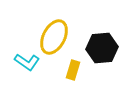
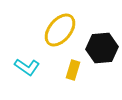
yellow ellipse: moved 6 px right, 7 px up; rotated 12 degrees clockwise
cyan L-shape: moved 5 px down
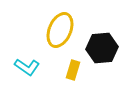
yellow ellipse: rotated 16 degrees counterclockwise
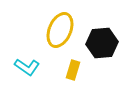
black hexagon: moved 5 px up
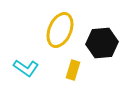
cyan L-shape: moved 1 px left, 1 px down
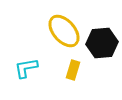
yellow ellipse: moved 4 px right, 1 px down; rotated 64 degrees counterclockwise
cyan L-shape: rotated 135 degrees clockwise
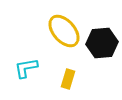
yellow rectangle: moved 5 px left, 9 px down
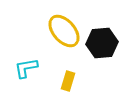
yellow rectangle: moved 2 px down
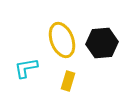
yellow ellipse: moved 2 px left, 9 px down; rotated 20 degrees clockwise
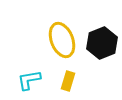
black hexagon: rotated 16 degrees counterclockwise
cyan L-shape: moved 3 px right, 12 px down
